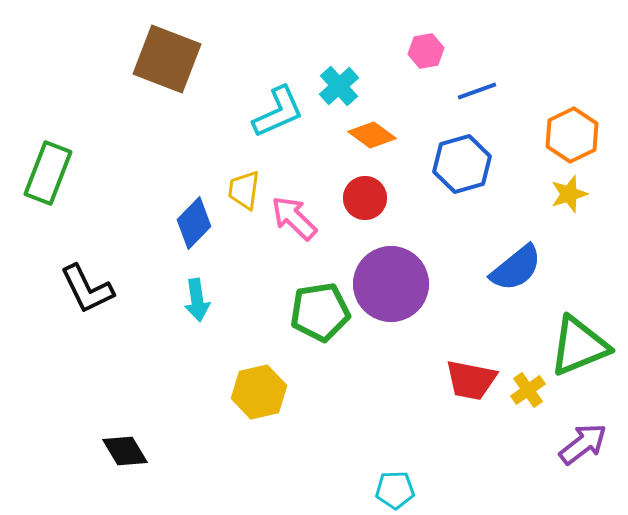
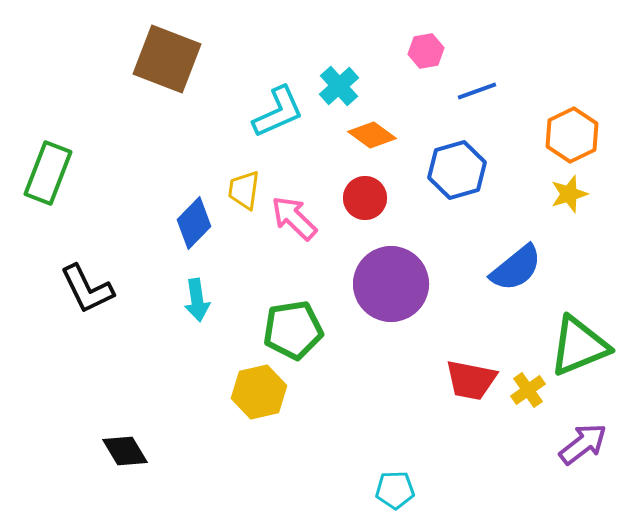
blue hexagon: moved 5 px left, 6 px down
green pentagon: moved 27 px left, 18 px down
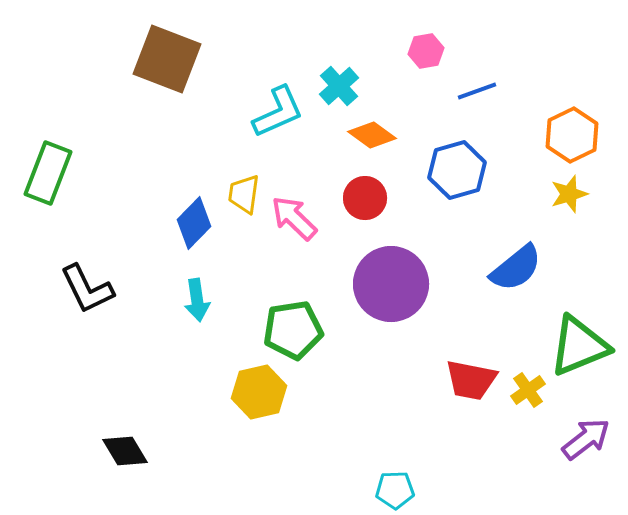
yellow trapezoid: moved 4 px down
purple arrow: moved 3 px right, 5 px up
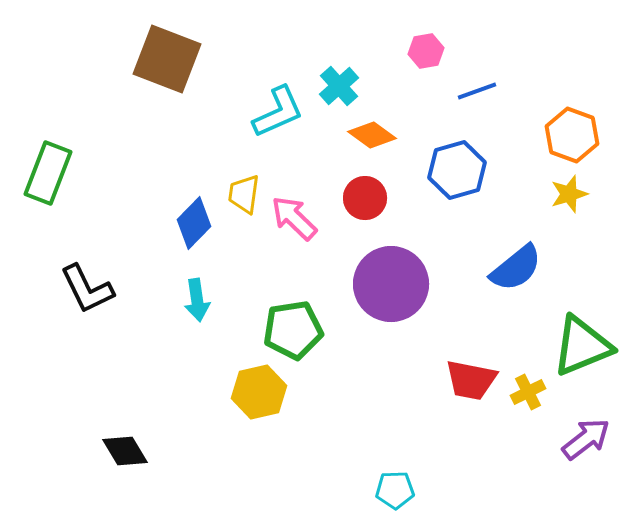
orange hexagon: rotated 14 degrees counterclockwise
green triangle: moved 3 px right
yellow cross: moved 2 px down; rotated 8 degrees clockwise
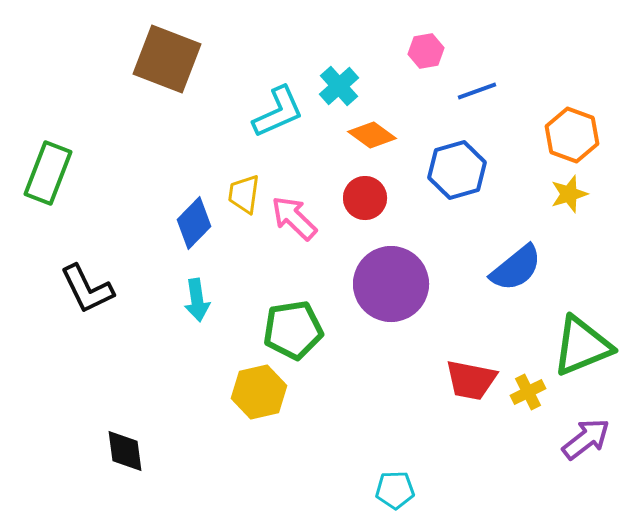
black diamond: rotated 24 degrees clockwise
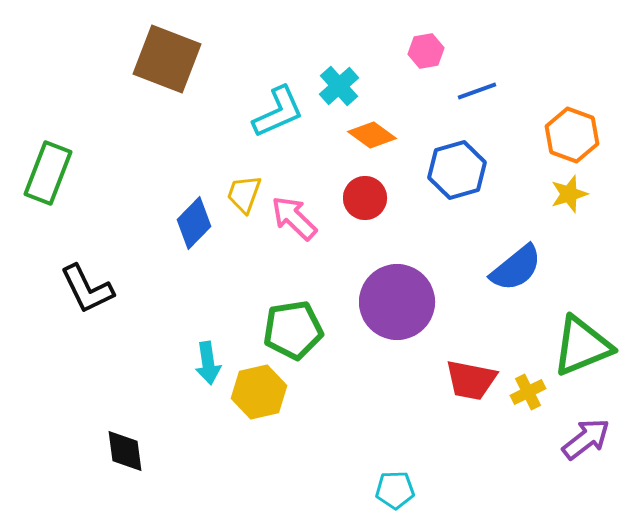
yellow trapezoid: rotated 12 degrees clockwise
purple circle: moved 6 px right, 18 px down
cyan arrow: moved 11 px right, 63 px down
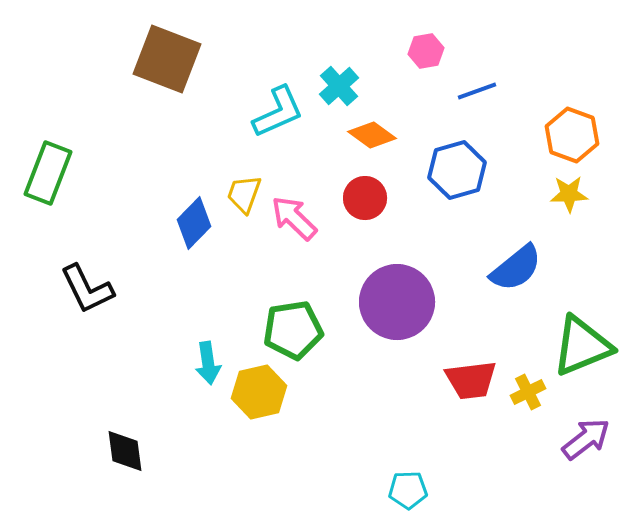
yellow star: rotated 15 degrees clockwise
red trapezoid: rotated 18 degrees counterclockwise
cyan pentagon: moved 13 px right
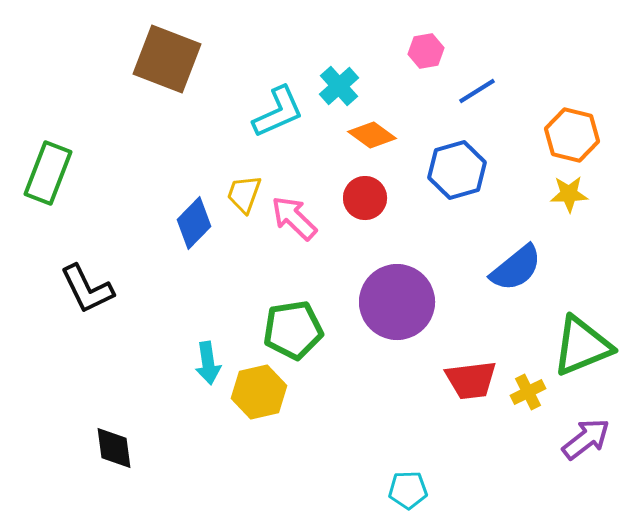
blue line: rotated 12 degrees counterclockwise
orange hexagon: rotated 6 degrees counterclockwise
black diamond: moved 11 px left, 3 px up
